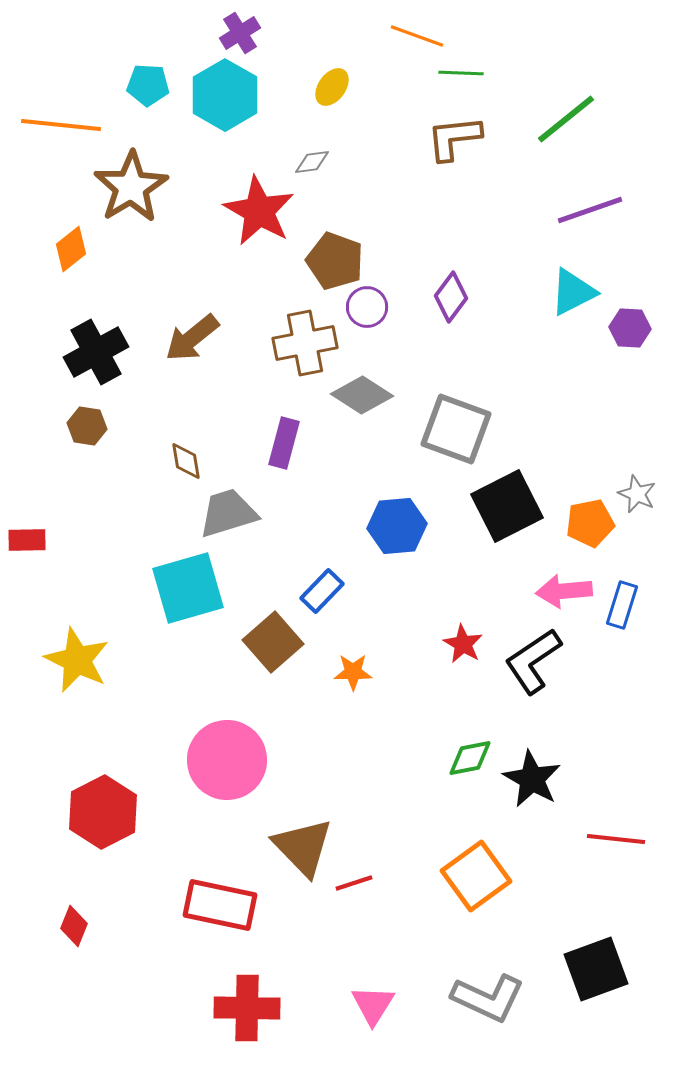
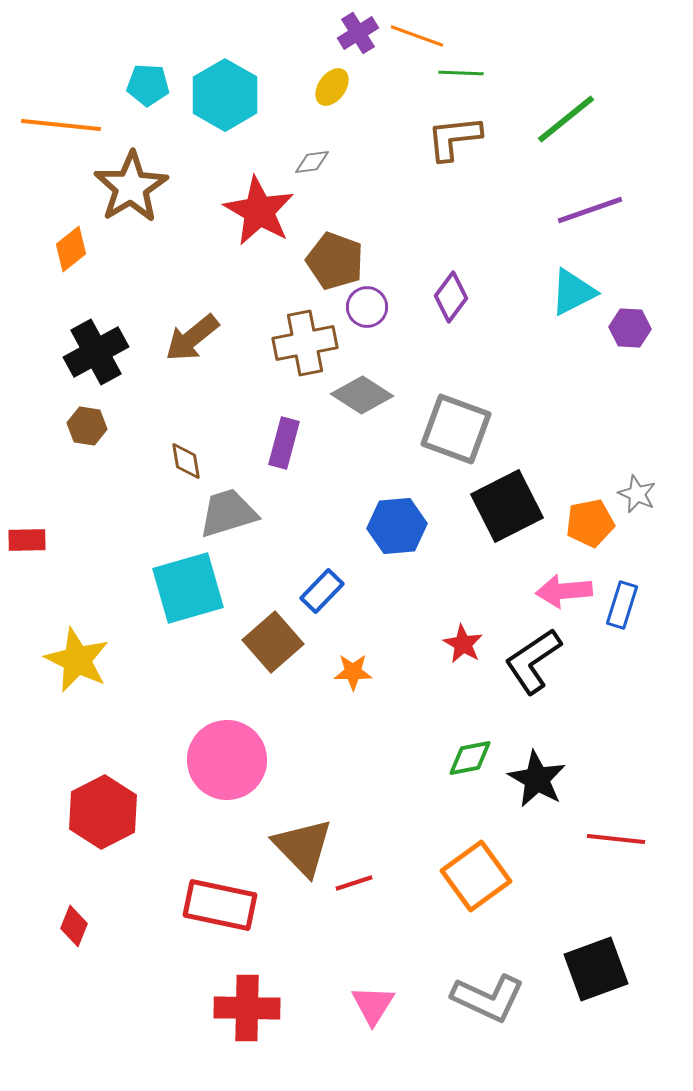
purple cross at (240, 33): moved 118 px right
black star at (532, 779): moved 5 px right
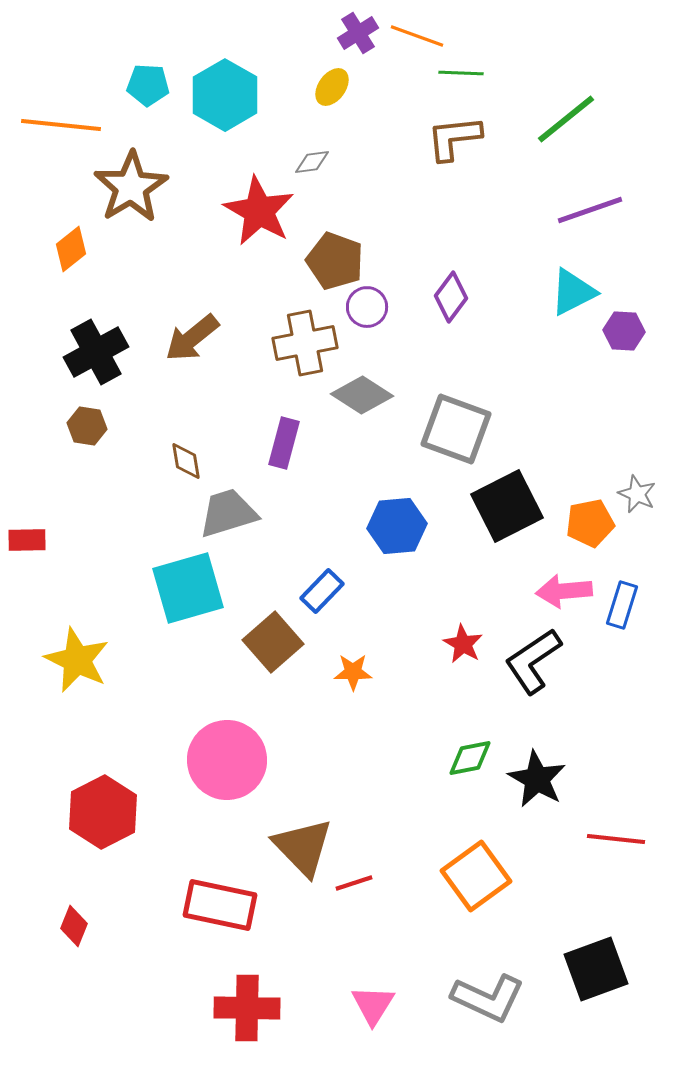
purple hexagon at (630, 328): moved 6 px left, 3 px down
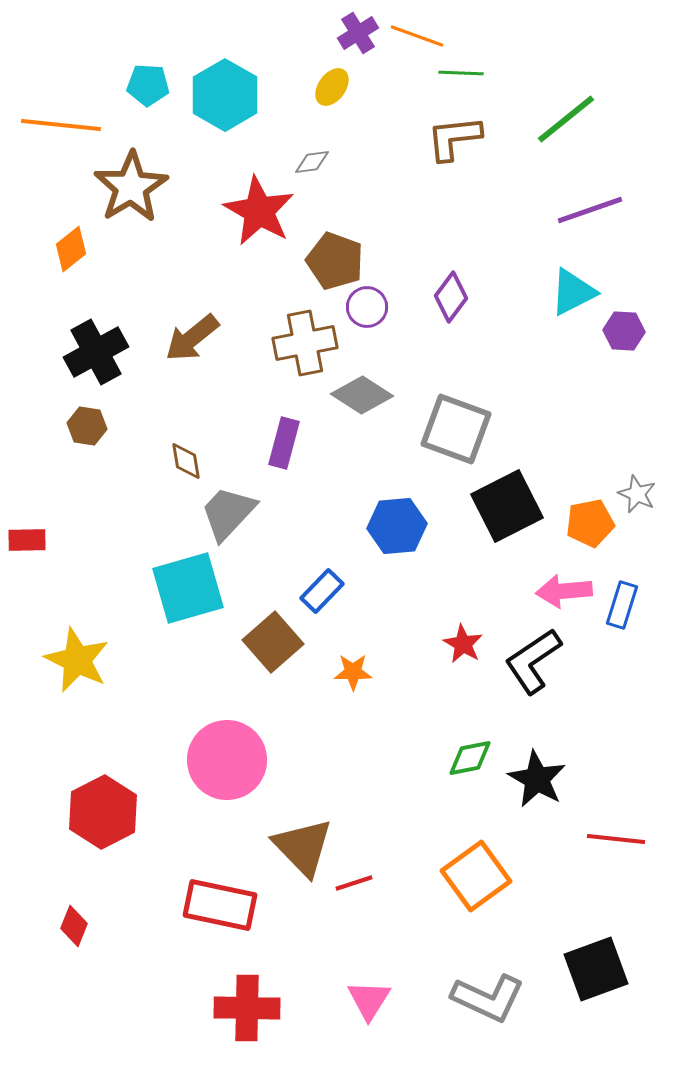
gray trapezoid at (228, 513): rotated 30 degrees counterclockwise
pink triangle at (373, 1005): moved 4 px left, 5 px up
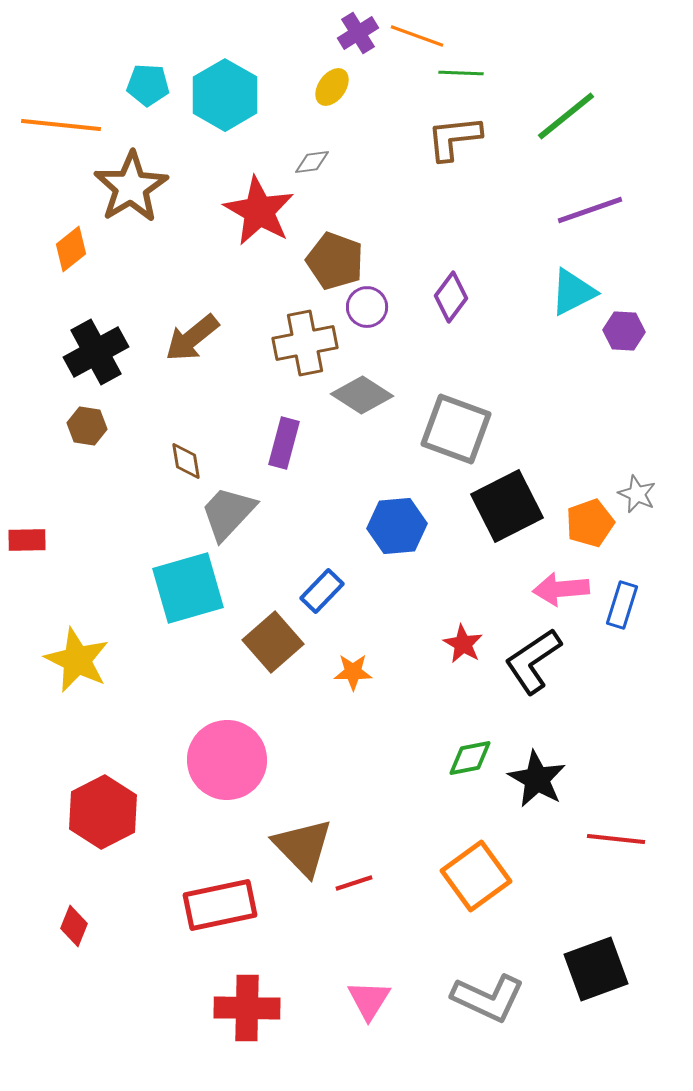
green line at (566, 119): moved 3 px up
orange pentagon at (590, 523): rotated 9 degrees counterclockwise
pink arrow at (564, 591): moved 3 px left, 2 px up
red rectangle at (220, 905): rotated 24 degrees counterclockwise
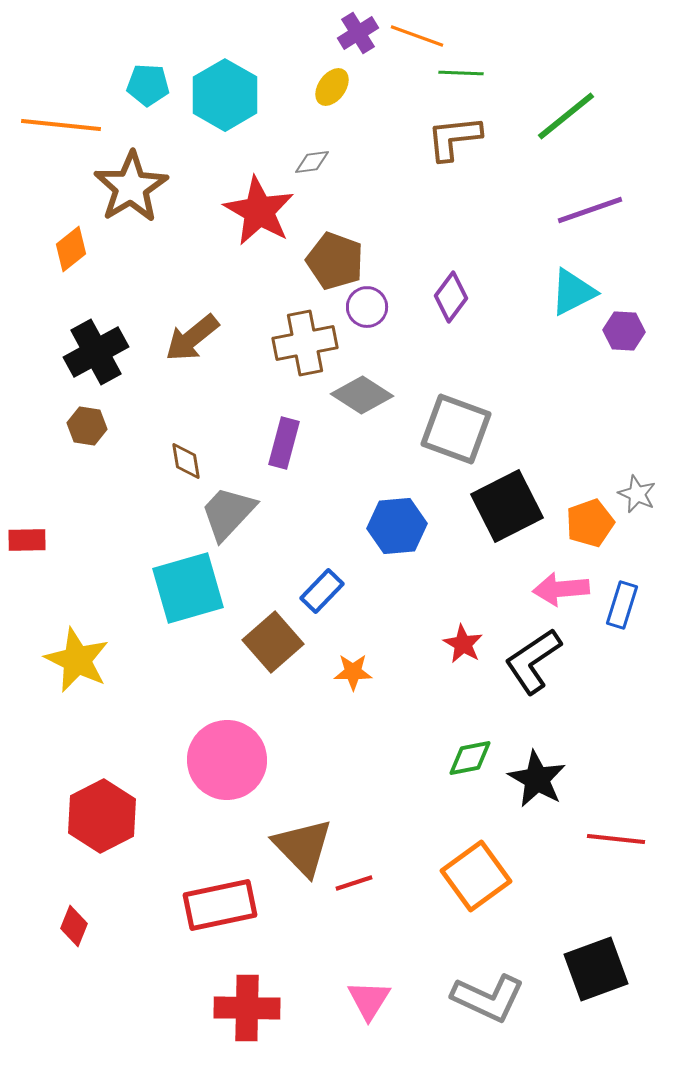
red hexagon at (103, 812): moved 1 px left, 4 px down
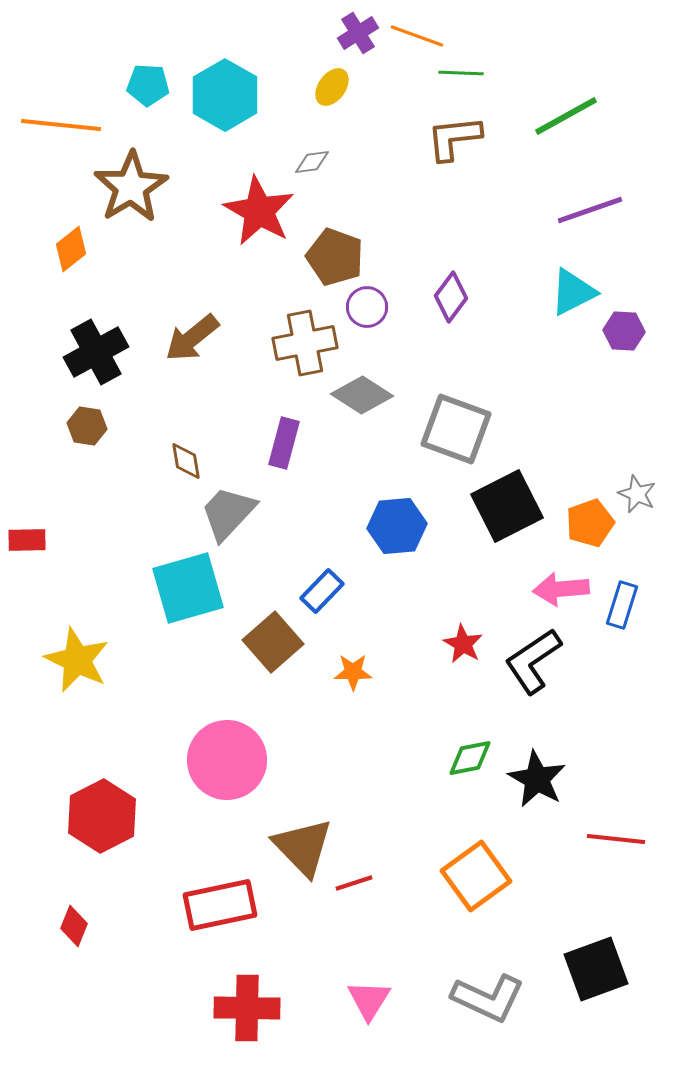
green line at (566, 116): rotated 10 degrees clockwise
brown pentagon at (335, 261): moved 4 px up
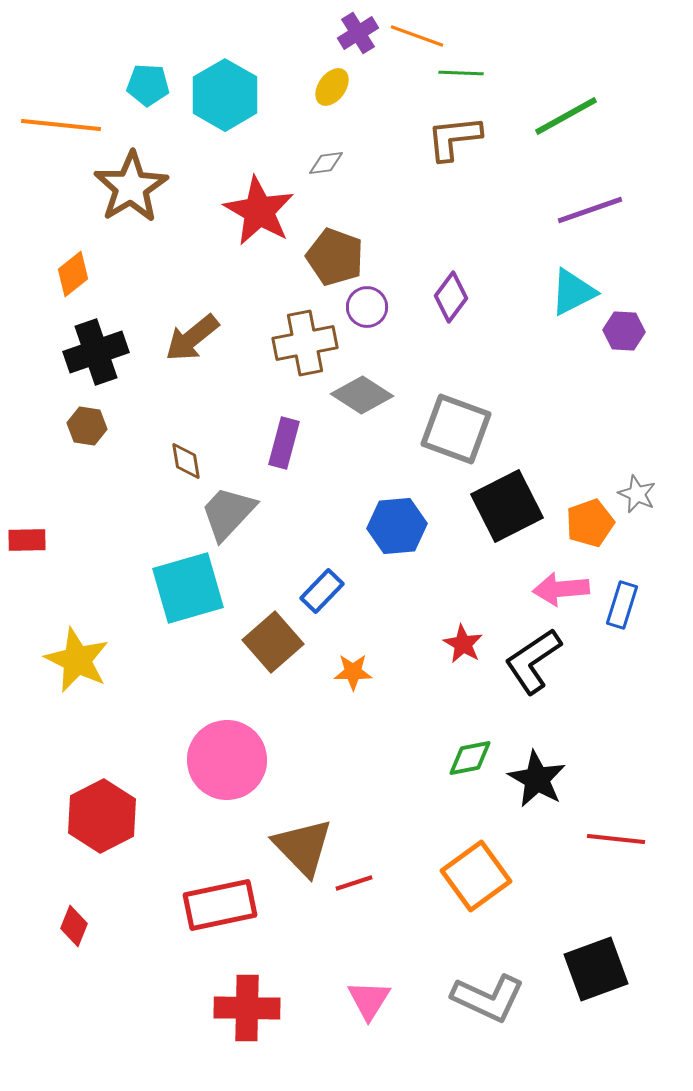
gray diamond at (312, 162): moved 14 px right, 1 px down
orange diamond at (71, 249): moved 2 px right, 25 px down
black cross at (96, 352): rotated 10 degrees clockwise
